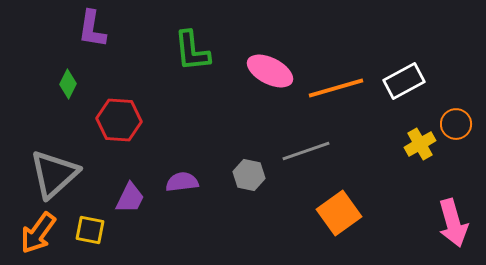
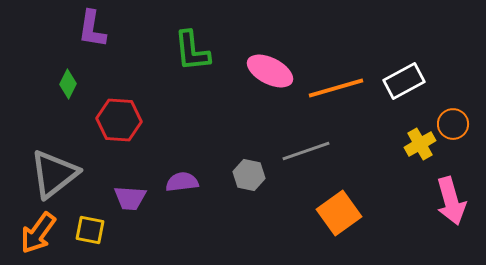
orange circle: moved 3 px left
gray triangle: rotated 4 degrees clockwise
purple trapezoid: rotated 68 degrees clockwise
pink arrow: moved 2 px left, 22 px up
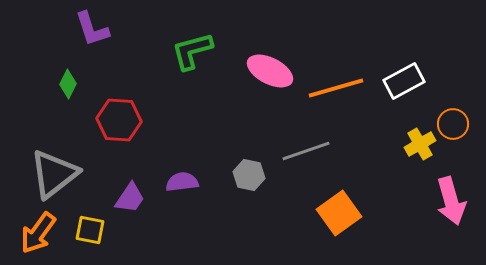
purple L-shape: rotated 27 degrees counterclockwise
green L-shape: rotated 81 degrees clockwise
purple trapezoid: rotated 60 degrees counterclockwise
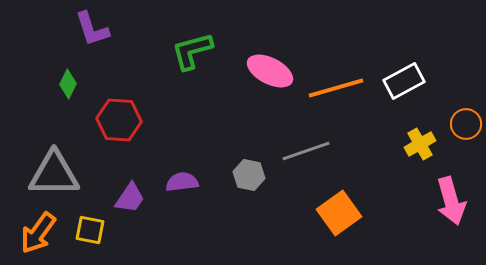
orange circle: moved 13 px right
gray triangle: rotated 38 degrees clockwise
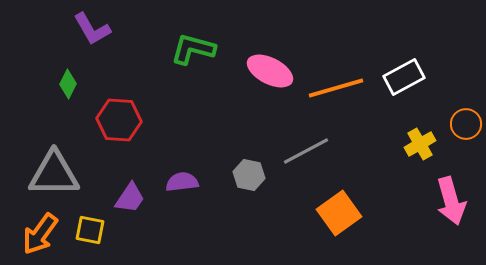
purple L-shape: rotated 12 degrees counterclockwise
green L-shape: moved 1 px right, 2 px up; rotated 30 degrees clockwise
white rectangle: moved 4 px up
gray line: rotated 9 degrees counterclockwise
orange arrow: moved 2 px right, 1 px down
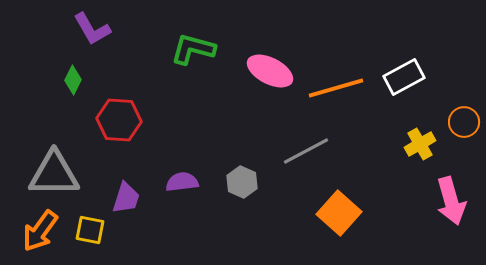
green diamond: moved 5 px right, 4 px up
orange circle: moved 2 px left, 2 px up
gray hexagon: moved 7 px left, 7 px down; rotated 12 degrees clockwise
purple trapezoid: moved 4 px left; rotated 16 degrees counterclockwise
orange square: rotated 12 degrees counterclockwise
orange arrow: moved 3 px up
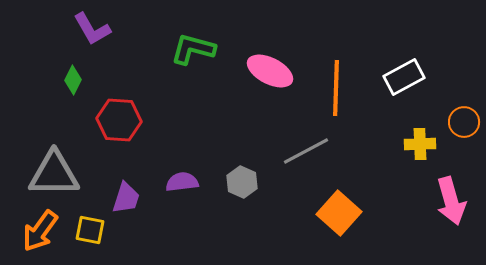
orange line: rotated 72 degrees counterclockwise
yellow cross: rotated 28 degrees clockwise
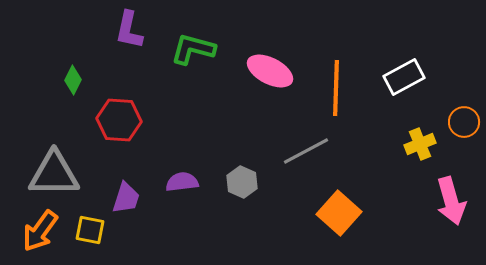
purple L-shape: moved 37 px right, 1 px down; rotated 42 degrees clockwise
yellow cross: rotated 20 degrees counterclockwise
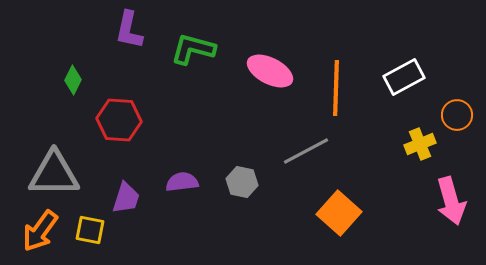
orange circle: moved 7 px left, 7 px up
gray hexagon: rotated 12 degrees counterclockwise
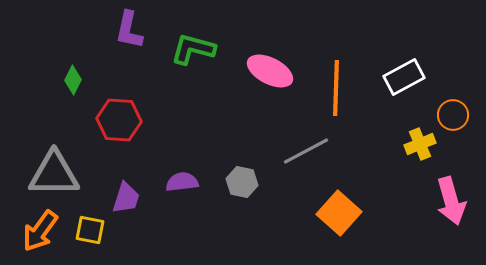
orange circle: moved 4 px left
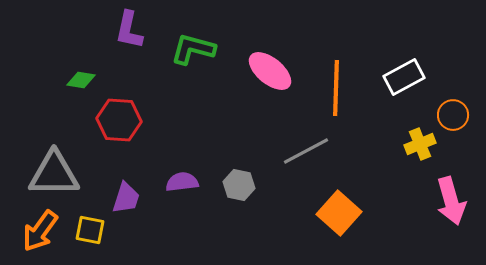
pink ellipse: rotated 12 degrees clockwise
green diamond: moved 8 px right; rotated 72 degrees clockwise
gray hexagon: moved 3 px left, 3 px down
